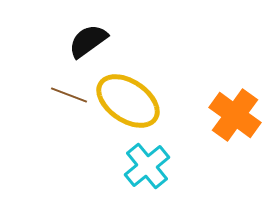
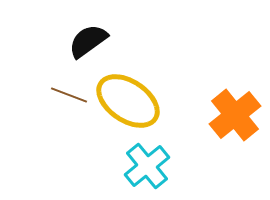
orange cross: rotated 15 degrees clockwise
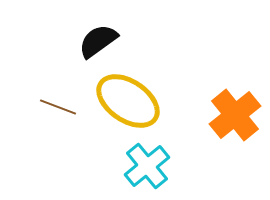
black semicircle: moved 10 px right
brown line: moved 11 px left, 12 px down
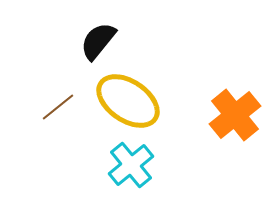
black semicircle: rotated 15 degrees counterclockwise
brown line: rotated 60 degrees counterclockwise
cyan cross: moved 16 px left, 1 px up
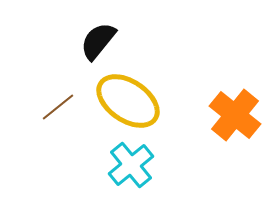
orange cross: rotated 12 degrees counterclockwise
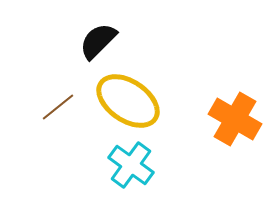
black semicircle: rotated 6 degrees clockwise
orange cross: moved 4 px down; rotated 9 degrees counterclockwise
cyan cross: rotated 15 degrees counterclockwise
